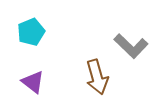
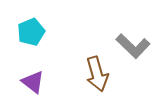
gray L-shape: moved 2 px right
brown arrow: moved 3 px up
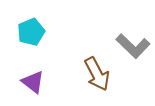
brown arrow: rotated 12 degrees counterclockwise
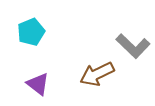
brown arrow: rotated 92 degrees clockwise
purple triangle: moved 5 px right, 2 px down
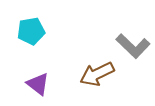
cyan pentagon: moved 1 px up; rotated 12 degrees clockwise
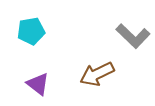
gray L-shape: moved 10 px up
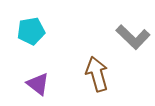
gray L-shape: moved 1 px down
brown arrow: rotated 100 degrees clockwise
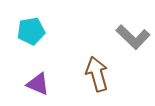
purple triangle: rotated 15 degrees counterclockwise
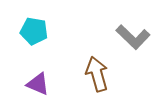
cyan pentagon: moved 3 px right; rotated 20 degrees clockwise
